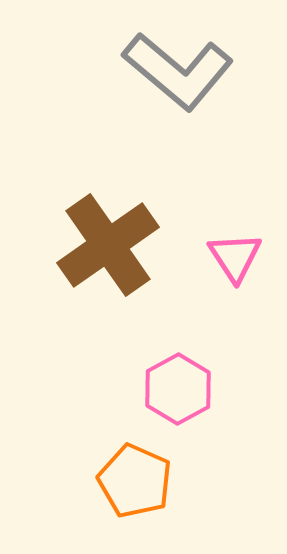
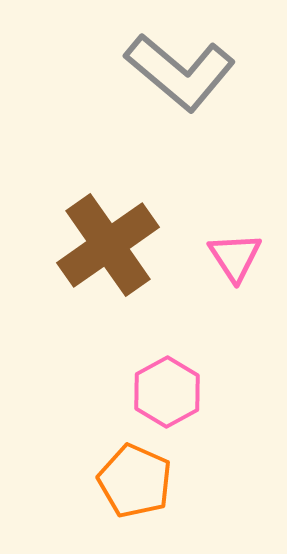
gray L-shape: moved 2 px right, 1 px down
pink hexagon: moved 11 px left, 3 px down
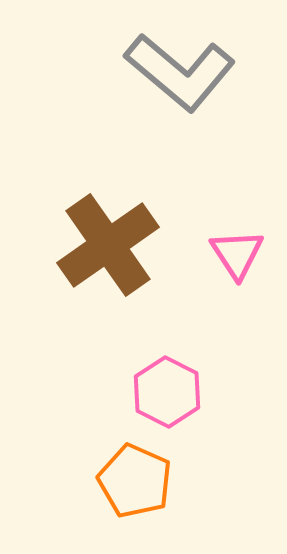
pink triangle: moved 2 px right, 3 px up
pink hexagon: rotated 4 degrees counterclockwise
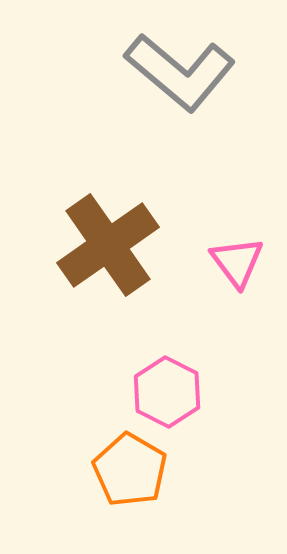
pink triangle: moved 8 px down; rotated 4 degrees counterclockwise
orange pentagon: moved 5 px left, 11 px up; rotated 6 degrees clockwise
